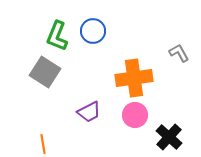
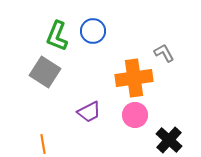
gray L-shape: moved 15 px left
black cross: moved 3 px down
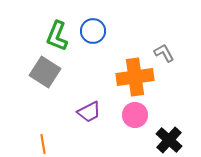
orange cross: moved 1 px right, 1 px up
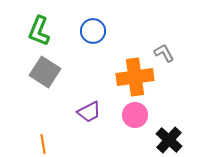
green L-shape: moved 18 px left, 5 px up
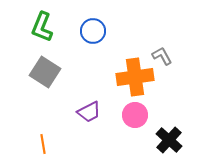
green L-shape: moved 3 px right, 4 px up
gray L-shape: moved 2 px left, 3 px down
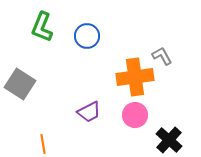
blue circle: moved 6 px left, 5 px down
gray square: moved 25 px left, 12 px down
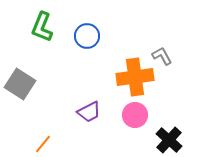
orange line: rotated 48 degrees clockwise
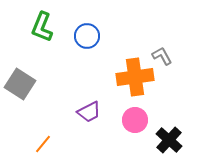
pink circle: moved 5 px down
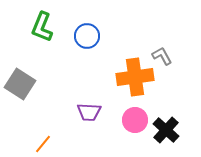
purple trapezoid: rotated 30 degrees clockwise
black cross: moved 3 px left, 10 px up
